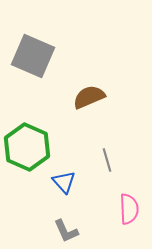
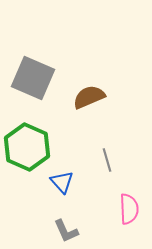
gray square: moved 22 px down
blue triangle: moved 2 px left
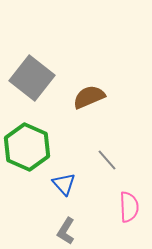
gray square: moved 1 px left; rotated 15 degrees clockwise
gray line: rotated 25 degrees counterclockwise
blue triangle: moved 2 px right, 2 px down
pink semicircle: moved 2 px up
gray L-shape: rotated 56 degrees clockwise
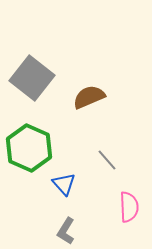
green hexagon: moved 2 px right, 1 px down
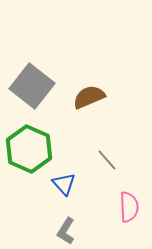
gray square: moved 8 px down
green hexagon: moved 1 px down
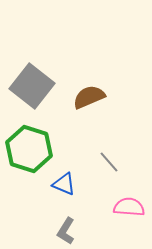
green hexagon: rotated 6 degrees counterclockwise
gray line: moved 2 px right, 2 px down
blue triangle: rotated 25 degrees counterclockwise
pink semicircle: rotated 84 degrees counterclockwise
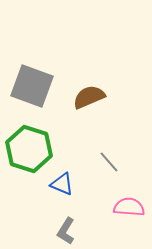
gray square: rotated 18 degrees counterclockwise
blue triangle: moved 2 px left
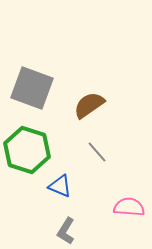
gray square: moved 2 px down
brown semicircle: moved 8 px down; rotated 12 degrees counterclockwise
green hexagon: moved 2 px left, 1 px down
gray line: moved 12 px left, 10 px up
blue triangle: moved 2 px left, 2 px down
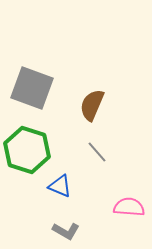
brown semicircle: moved 3 px right; rotated 32 degrees counterclockwise
gray L-shape: rotated 92 degrees counterclockwise
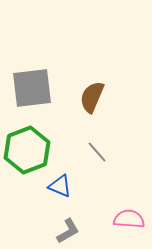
gray square: rotated 27 degrees counterclockwise
brown semicircle: moved 8 px up
green hexagon: rotated 21 degrees clockwise
pink semicircle: moved 12 px down
gray L-shape: moved 2 px right; rotated 60 degrees counterclockwise
